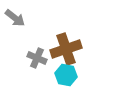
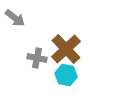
brown cross: rotated 24 degrees counterclockwise
gray cross: rotated 12 degrees counterclockwise
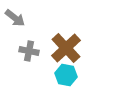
brown cross: moved 1 px up
gray cross: moved 8 px left, 7 px up
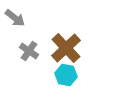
gray cross: rotated 24 degrees clockwise
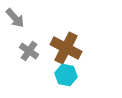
gray arrow: rotated 10 degrees clockwise
brown cross: rotated 20 degrees counterclockwise
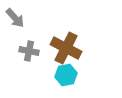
gray cross: rotated 24 degrees counterclockwise
cyan hexagon: rotated 20 degrees counterclockwise
